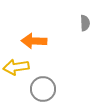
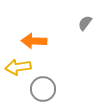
gray semicircle: rotated 140 degrees counterclockwise
yellow arrow: moved 2 px right
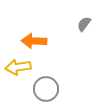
gray semicircle: moved 1 px left, 1 px down
gray circle: moved 3 px right
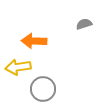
gray semicircle: rotated 35 degrees clockwise
gray circle: moved 3 px left
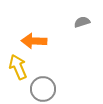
gray semicircle: moved 2 px left, 2 px up
yellow arrow: rotated 75 degrees clockwise
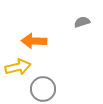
yellow arrow: rotated 100 degrees clockwise
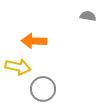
gray semicircle: moved 6 px right, 6 px up; rotated 28 degrees clockwise
yellow arrow: rotated 25 degrees clockwise
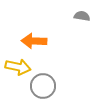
gray semicircle: moved 6 px left
gray circle: moved 3 px up
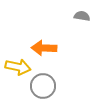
orange arrow: moved 10 px right, 7 px down
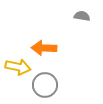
gray circle: moved 2 px right, 1 px up
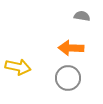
orange arrow: moved 27 px right
gray circle: moved 23 px right, 7 px up
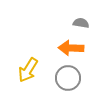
gray semicircle: moved 1 px left, 7 px down
yellow arrow: moved 10 px right, 3 px down; rotated 110 degrees clockwise
